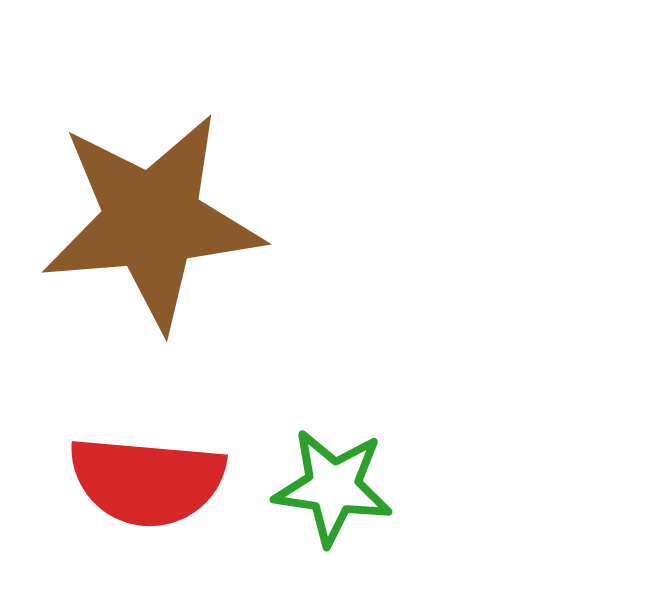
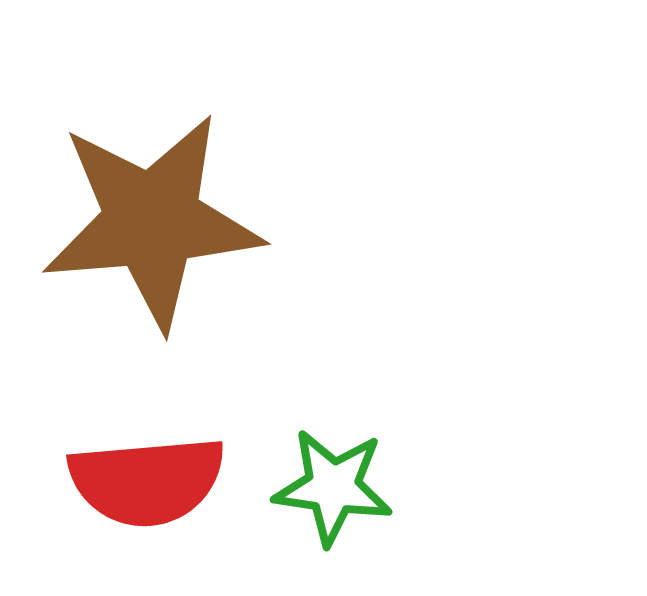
red semicircle: rotated 10 degrees counterclockwise
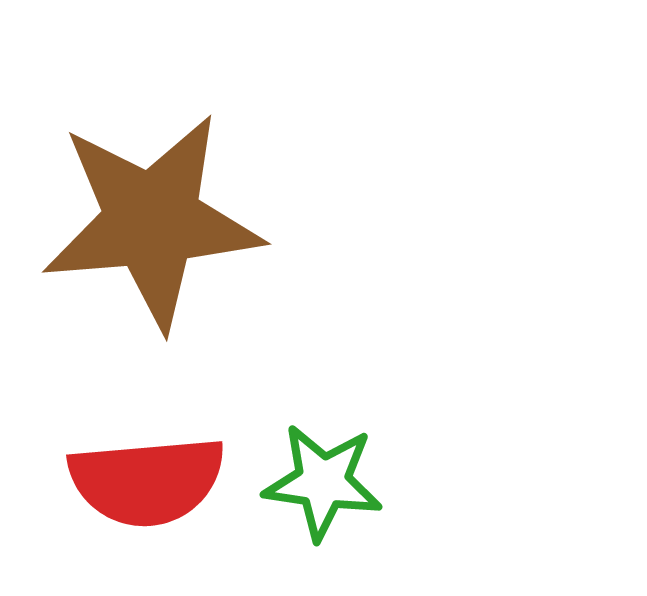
green star: moved 10 px left, 5 px up
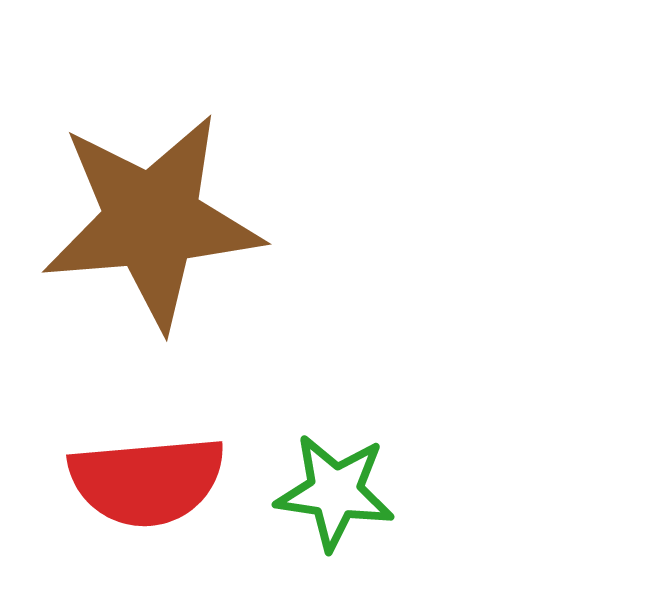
green star: moved 12 px right, 10 px down
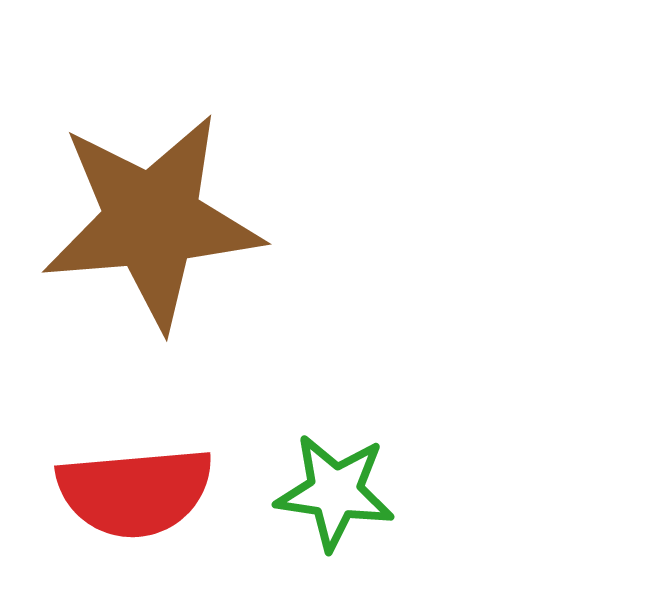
red semicircle: moved 12 px left, 11 px down
